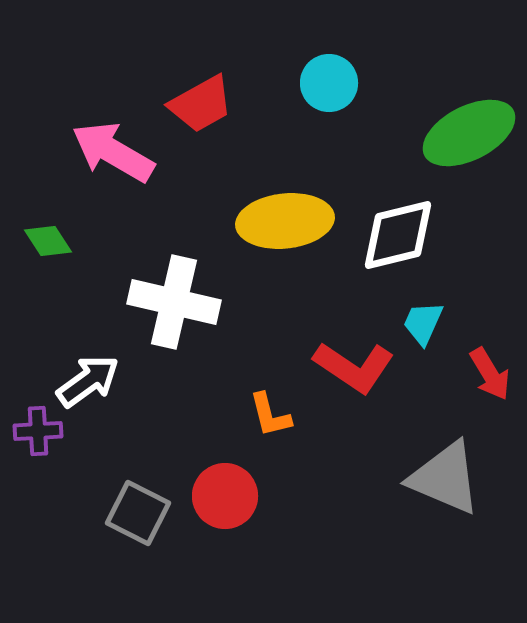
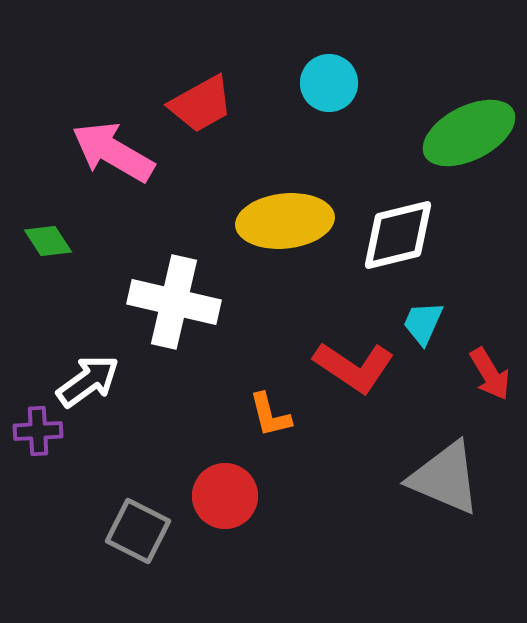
gray square: moved 18 px down
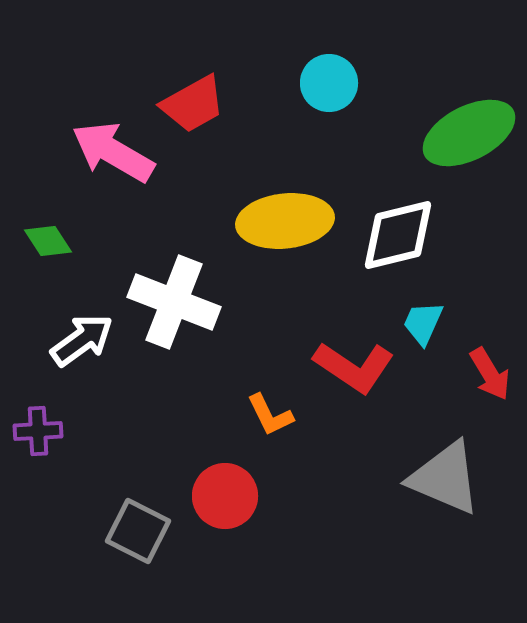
red trapezoid: moved 8 px left
white cross: rotated 8 degrees clockwise
white arrow: moved 6 px left, 41 px up
orange L-shape: rotated 12 degrees counterclockwise
